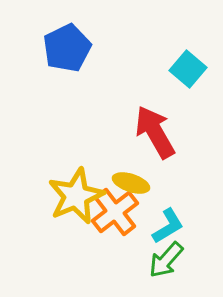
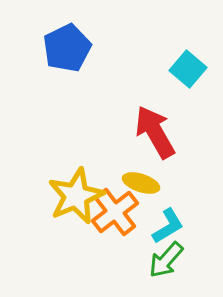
yellow ellipse: moved 10 px right
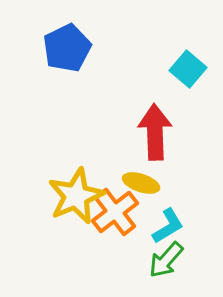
red arrow: rotated 28 degrees clockwise
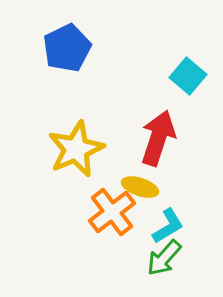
cyan square: moved 7 px down
red arrow: moved 3 px right, 6 px down; rotated 20 degrees clockwise
yellow ellipse: moved 1 px left, 4 px down
yellow star: moved 47 px up
orange cross: moved 3 px left
green arrow: moved 2 px left, 2 px up
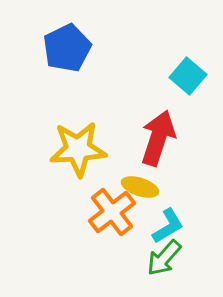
yellow star: moved 2 px right; rotated 20 degrees clockwise
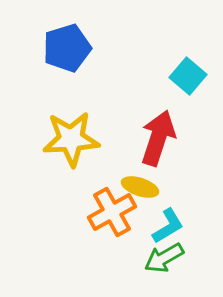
blue pentagon: rotated 9 degrees clockwise
yellow star: moved 7 px left, 10 px up
orange cross: rotated 9 degrees clockwise
green arrow: rotated 18 degrees clockwise
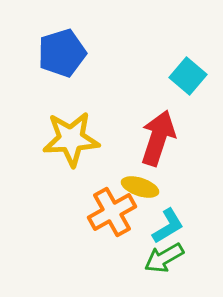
blue pentagon: moved 5 px left, 5 px down
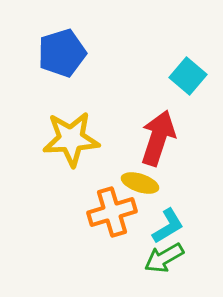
yellow ellipse: moved 4 px up
orange cross: rotated 12 degrees clockwise
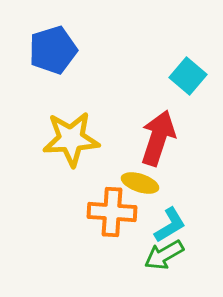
blue pentagon: moved 9 px left, 3 px up
orange cross: rotated 21 degrees clockwise
cyan L-shape: moved 2 px right, 1 px up
green arrow: moved 3 px up
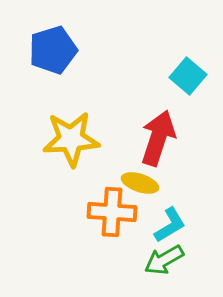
green arrow: moved 5 px down
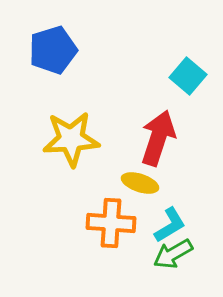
orange cross: moved 1 px left, 11 px down
green arrow: moved 9 px right, 6 px up
